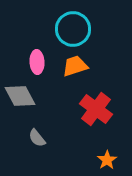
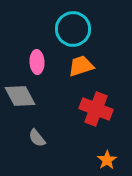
orange trapezoid: moved 6 px right
red cross: rotated 16 degrees counterclockwise
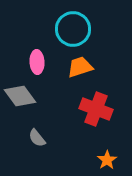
orange trapezoid: moved 1 px left, 1 px down
gray diamond: rotated 8 degrees counterclockwise
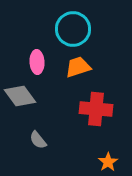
orange trapezoid: moved 2 px left
red cross: rotated 16 degrees counterclockwise
gray semicircle: moved 1 px right, 2 px down
orange star: moved 1 px right, 2 px down
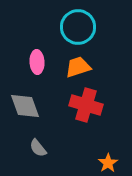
cyan circle: moved 5 px right, 2 px up
gray diamond: moved 5 px right, 10 px down; rotated 16 degrees clockwise
red cross: moved 10 px left, 4 px up; rotated 12 degrees clockwise
gray semicircle: moved 8 px down
orange star: moved 1 px down
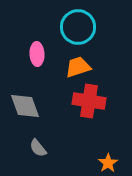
pink ellipse: moved 8 px up
red cross: moved 3 px right, 4 px up; rotated 8 degrees counterclockwise
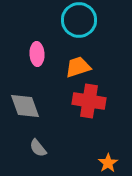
cyan circle: moved 1 px right, 7 px up
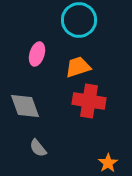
pink ellipse: rotated 20 degrees clockwise
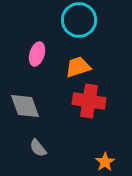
orange star: moved 3 px left, 1 px up
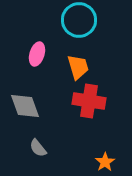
orange trapezoid: rotated 92 degrees clockwise
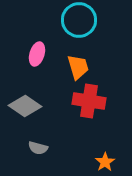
gray diamond: rotated 36 degrees counterclockwise
gray semicircle: rotated 36 degrees counterclockwise
